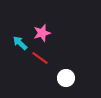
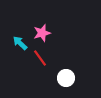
red line: rotated 18 degrees clockwise
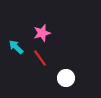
cyan arrow: moved 4 px left, 4 px down
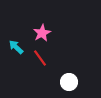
pink star: rotated 12 degrees counterclockwise
white circle: moved 3 px right, 4 px down
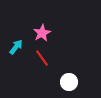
cyan arrow: rotated 84 degrees clockwise
red line: moved 2 px right
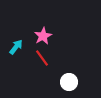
pink star: moved 1 px right, 3 px down
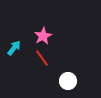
cyan arrow: moved 2 px left, 1 px down
white circle: moved 1 px left, 1 px up
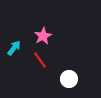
red line: moved 2 px left, 2 px down
white circle: moved 1 px right, 2 px up
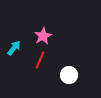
red line: rotated 60 degrees clockwise
white circle: moved 4 px up
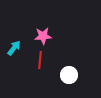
pink star: rotated 24 degrees clockwise
red line: rotated 18 degrees counterclockwise
